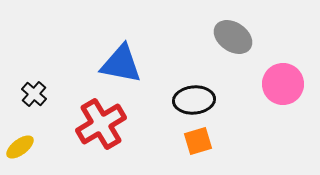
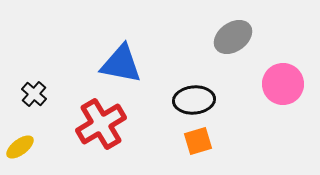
gray ellipse: rotated 69 degrees counterclockwise
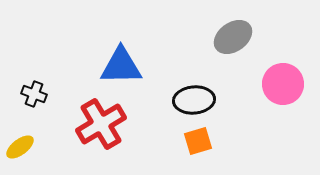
blue triangle: moved 2 px down; rotated 12 degrees counterclockwise
black cross: rotated 20 degrees counterclockwise
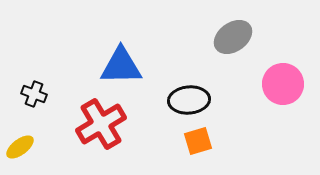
black ellipse: moved 5 px left
